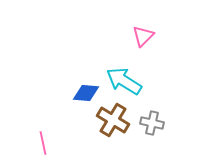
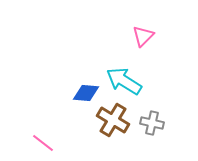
pink line: rotated 40 degrees counterclockwise
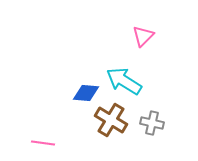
brown cross: moved 2 px left
pink line: rotated 30 degrees counterclockwise
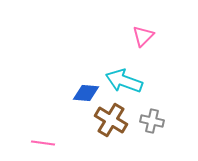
cyan arrow: rotated 12 degrees counterclockwise
gray cross: moved 2 px up
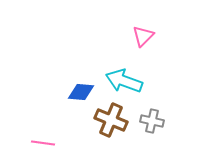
blue diamond: moved 5 px left, 1 px up
brown cross: rotated 8 degrees counterclockwise
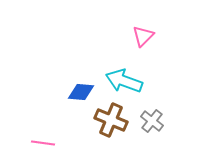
gray cross: rotated 25 degrees clockwise
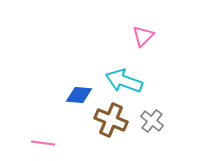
blue diamond: moved 2 px left, 3 px down
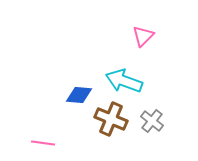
brown cross: moved 1 px up
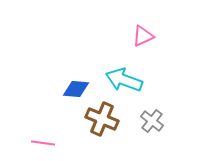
pink triangle: rotated 20 degrees clockwise
cyan arrow: moved 1 px up
blue diamond: moved 3 px left, 6 px up
brown cross: moved 9 px left
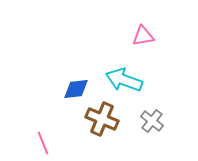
pink triangle: rotated 15 degrees clockwise
blue diamond: rotated 12 degrees counterclockwise
pink line: rotated 60 degrees clockwise
